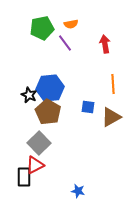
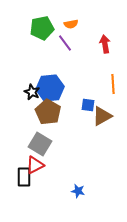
black star: moved 3 px right, 3 px up
blue square: moved 2 px up
brown triangle: moved 9 px left, 1 px up
gray square: moved 1 px right, 1 px down; rotated 15 degrees counterclockwise
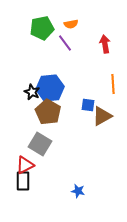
red triangle: moved 10 px left
black rectangle: moved 1 px left, 4 px down
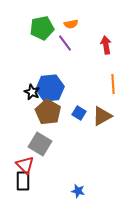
red arrow: moved 1 px right, 1 px down
blue square: moved 9 px left, 8 px down; rotated 24 degrees clockwise
red triangle: rotated 48 degrees counterclockwise
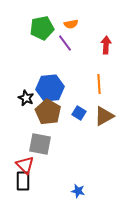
red arrow: rotated 12 degrees clockwise
orange line: moved 14 px left
black star: moved 6 px left, 6 px down
brown triangle: moved 2 px right
gray square: rotated 20 degrees counterclockwise
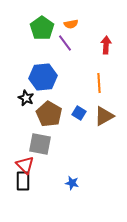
green pentagon: rotated 25 degrees counterclockwise
orange line: moved 1 px up
blue hexagon: moved 7 px left, 11 px up
brown pentagon: moved 1 px right, 2 px down
blue star: moved 6 px left, 8 px up
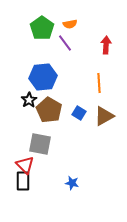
orange semicircle: moved 1 px left
black star: moved 3 px right, 2 px down; rotated 14 degrees clockwise
brown pentagon: moved 4 px up
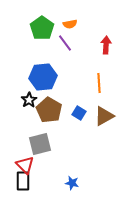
gray square: rotated 25 degrees counterclockwise
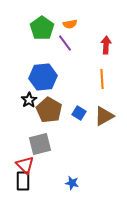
orange line: moved 3 px right, 4 px up
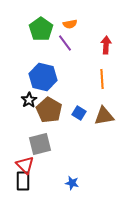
green pentagon: moved 1 px left, 1 px down
blue hexagon: rotated 20 degrees clockwise
brown triangle: rotated 20 degrees clockwise
